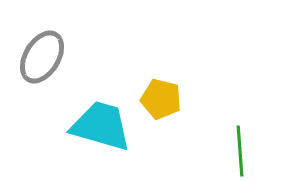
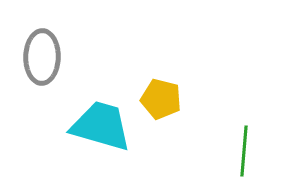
gray ellipse: rotated 30 degrees counterclockwise
green line: moved 4 px right; rotated 9 degrees clockwise
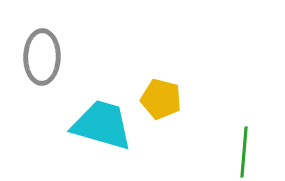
cyan trapezoid: moved 1 px right, 1 px up
green line: moved 1 px down
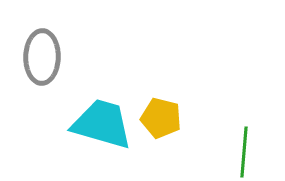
yellow pentagon: moved 19 px down
cyan trapezoid: moved 1 px up
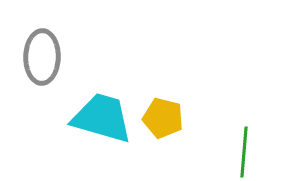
yellow pentagon: moved 2 px right
cyan trapezoid: moved 6 px up
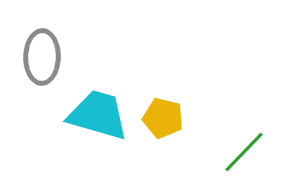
cyan trapezoid: moved 4 px left, 3 px up
green line: rotated 39 degrees clockwise
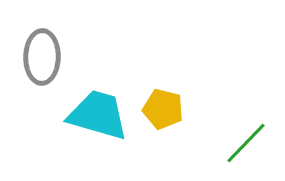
yellow pentagon: moved 9 px up
green line: moved 2 px right, 9 px up
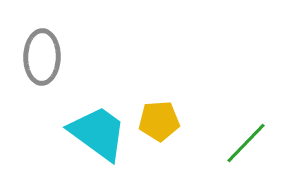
yellow pentagon: moved 4 px left, 12 px down; rotated 18 degrees counterclockwise
cyan trapezoid: moved 18 px down; rotated 20 degrees clockwise
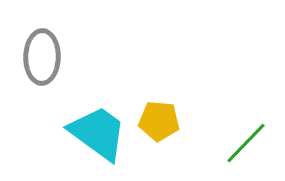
yellow pentagon: rotated 9 degrees clockwise
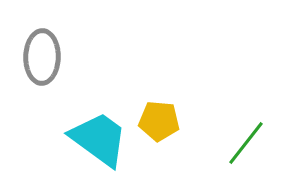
cyan trapezoid: moved 1 px right, 6 px down
green line: rotated 6 degrees counterclockwise
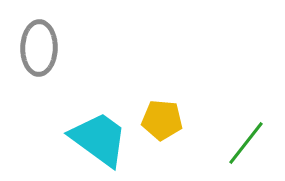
gray ellipse: moved 3 px left, 9 px up
yellow pentagon: moved 3 px right, 1 px up
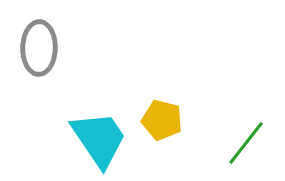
yellow pentagon: rotated 9 degrees clockwise
cyan trapezoid: rotated 20 degrees clockwise
